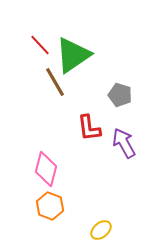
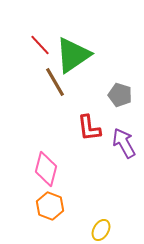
yellow ellipse: rotated 20 degrees counterclockwise
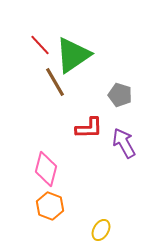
red L-shape: rotated 84 degrees counterclockwise
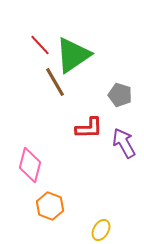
pink diamond: moved 16 px left, 4 px up
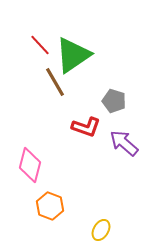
gray pentagon: moved 6 px left, 6 px down
red L-shape: moved 3 px left, 1 px up; rotated 20 degrees clockwise
purple arrow: rotated 20 degrees counterclockwise
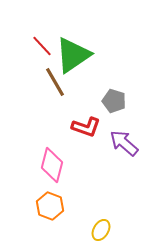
red line: moved 2 px right, 1 px down
pink diamond: moved 22 px right
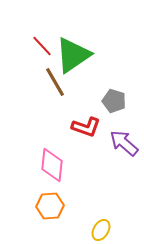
pink diamond: rotated 8 degrees counterclockwise
orange hexagon: rotated 24 degrees counterclockwise
